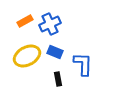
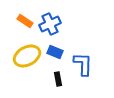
orange rectangle: rotated 63 degrees clockwise
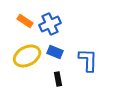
blue L-shape: moved 5 px right, 4 px up
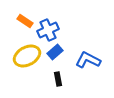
blue cross: moved 2 px left, 6 px down
blue rectangle: rotated 63 degrees counterclockwise
blue L-shape: rotated 65 degrees counterclockwise
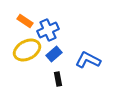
blue rectangle: moved 1 px left, 2 px down
yellow ellipse: moved 6 px up
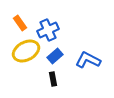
orange rectangle: moved 5 px left, 2 px down; rotated 21 degrees clockwise
yellow ellipse: moved 1 px left, 1 px down
blue rectangle: moved 1 px right, 2 px down
black rectangle: moved 5 px left
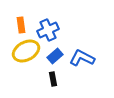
orange rectangle: moved 1 px right, 2 px down; rotated 28 degrees clockwise
blue L-shape: moved 6 px left, 2 px up
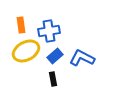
blue cross: moved 1 px right, 1 px down; rotated 15 degrees clockwise
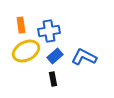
blue L-shape: moved 2 px right, 1 px up
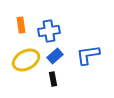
yellow ellipse: moved 9 px down
blue L-shape: moved 4 px right, 2 px up; rotated 35 degrees counterclockwise
